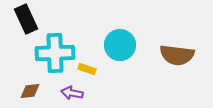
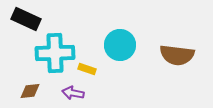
black rectangle: rotated 40 degrees counterclockwise
purple arrow: moved 1 px right
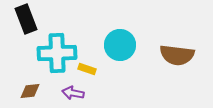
black rectangle: rotated 44 degrees clockwise
cyan cross: moved 2 px right
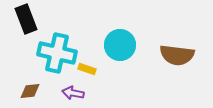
cyan cross: rotated 15 degrees clockwise
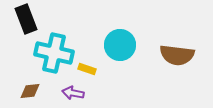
cyan cross: moved 3 px left
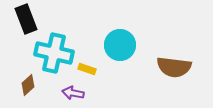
brown semicircle: moved 3 px left, 12 px down
brown diamond: moved 2 px left, 6 px up; rotated 35 degrees counterclockwise
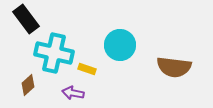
black rectangle: rotated 16 degrees counterclockwise
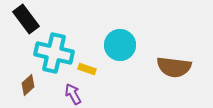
purple arrow: moved 1 px down; rotated 50 degrees clockwise
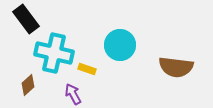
brown semicircle: moved 2 px right
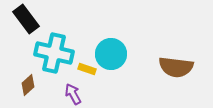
cyan circle: moved 9 px left, 9 px down
